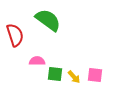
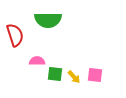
green semicircle: rotated 144 degrees clockwise
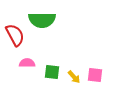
green semicircle: moved 6 px left
red semicircle: rotated 10 degrees counterclockwise
pink semicircle: moved 10 px left, 2 px down
green square: moved 3 px left, 2 px up
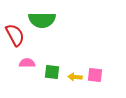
yellow arrow: moved 1 px right; rotated 136 degrees clockwise
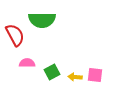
green square: rotated 35 degrees counterclockwise
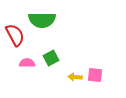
green square: moved 1 px left, 14 px up
